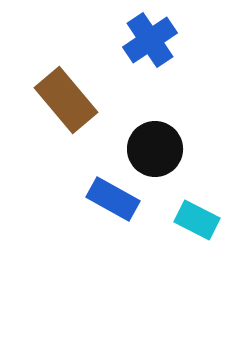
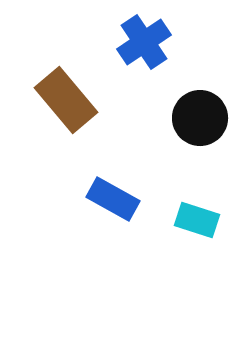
blue cross: moved 6 px left, 2 px down
black circle: moved 45 px right, 31 px up
cyan rectangle: rotated 9 degrees counterclockwise
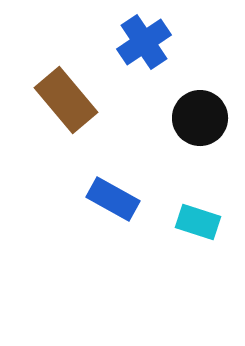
cyan rectangle: moved 1 px right, 2 px down
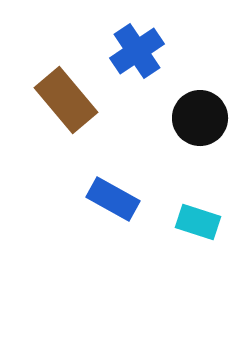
blue cross: moved 7 px left, 9 px down
